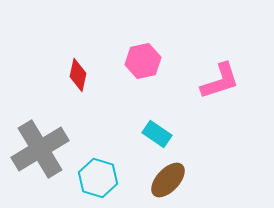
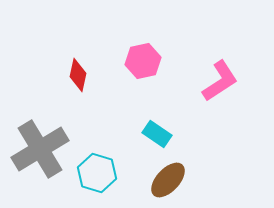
pink L-shape: rotated 15 degrees counterclockwise
cyan hexagon: moved 1 px left, 5 px up
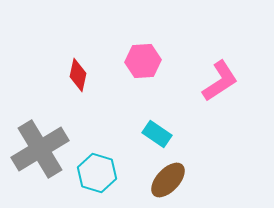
pink hexagon: rotated 8 degrees clockwise
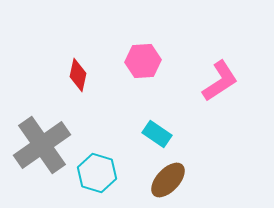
gray cross: moved 2 px right, 4 px up; rotated 4 degrees counterclockwise
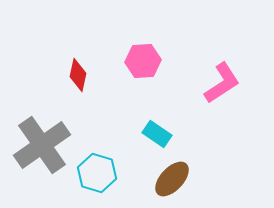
pink L-shape: moved 2 px right, 2 px down
brown ellipse: moved 4 px right, 1 px up
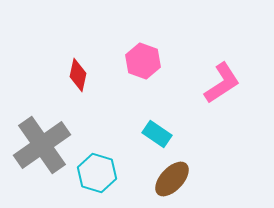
pink hexagon: rotated 24 degrees clockwise
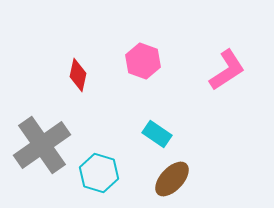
pink L-shape: moved 5 px right, 13 px up
cyan hexagon: moved 2 px right
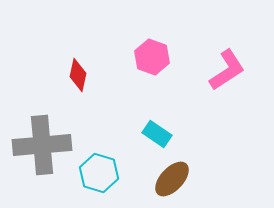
pink hexagon: moved 9 px right, 4 px up
gray cross: rotated 30 degrees clockwise
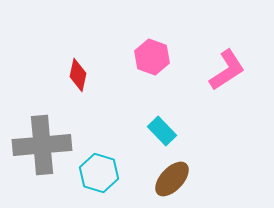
cyan rectangle: moved 5 px right, 3 px up; rotated 12 degrees clockwise
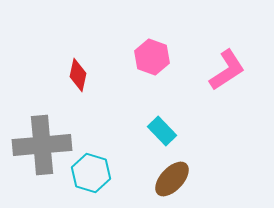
cyan hexagon: moved 8 px left
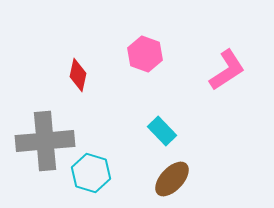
pink hexagon: moved 7 px left, 3 px up
gray cross: moved 3 px right, 4 px up
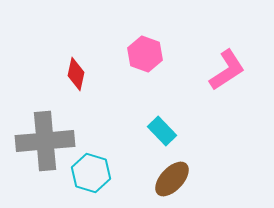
red diamond: moved 2 px left, 1 px up
